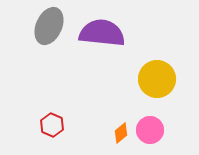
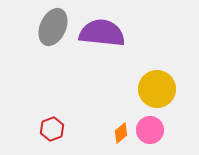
gray ellipse: moved 4 px right, 1 px down
yellow circle: moved 10 px down
red hexagon: moved 4 px down; rotated 15 degrees clockwise
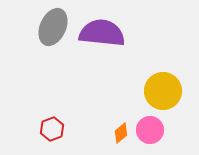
yellow circle: moved 6 px right, 2 px down
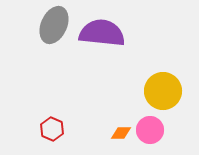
gray ellipse: moved 1 px right, 2 px up
red hexagon: rotated 15 degrees counterclockwise
orange diamond: rotated 40 degrees clockwise
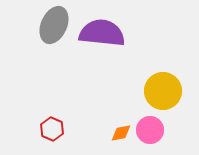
orange diamond: rotated 10 degrees counterclockwise
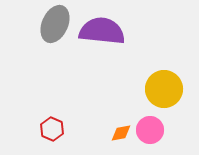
gray ellipse: moved 1 px right, 1 px up
purple semicircle: moved 2 px up
yellow circle: moved 1 px right, 2 px up
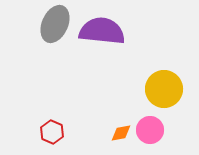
red hexagon: moved 3 px down
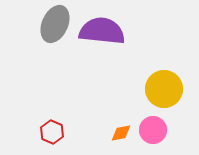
pink circle: moved 3 px right
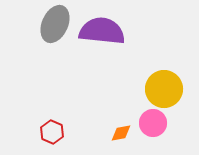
pink circle: moved 7 px up
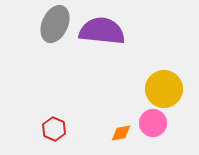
red hexagon: moved 2 px right, 3 px up
